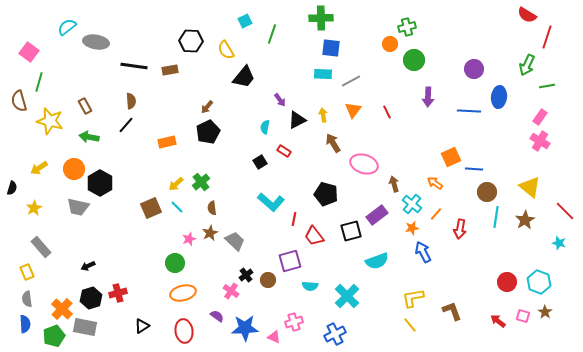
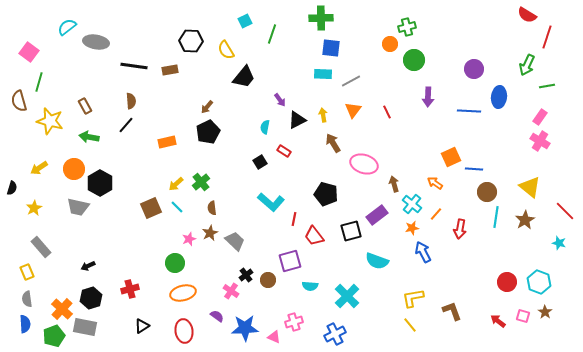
cyan semicircle at (377, 261): rotated 40 degrees clockwise
red cross at (118, 293): moved 12 px right, 4 px up
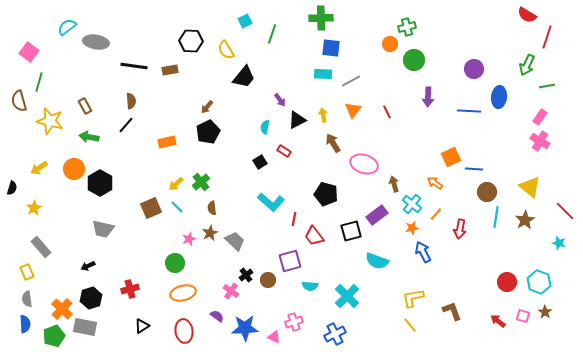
gray trapezoid at (78, 207): moved 25 px right, 22 px down
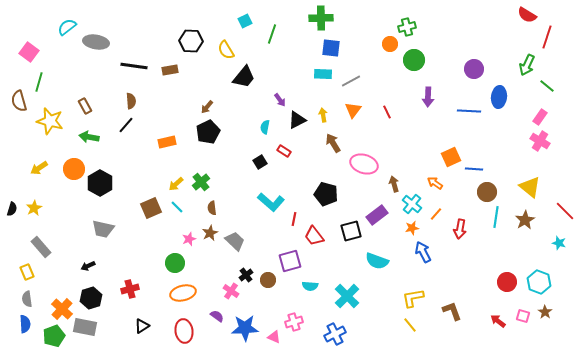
green line at (547, 86): rotated 49 degrees clockwise
black semicircle at (12, 188): moved 21 px down
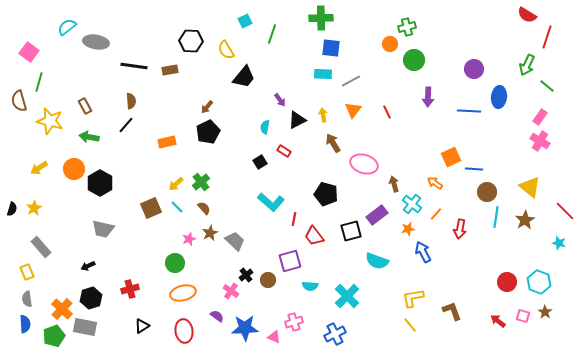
brown semicircle at (212, 208): moved 8 px left; rotated 144 degrees clockwise
orange star at (412, 228): moved 4 px left, 1 px down
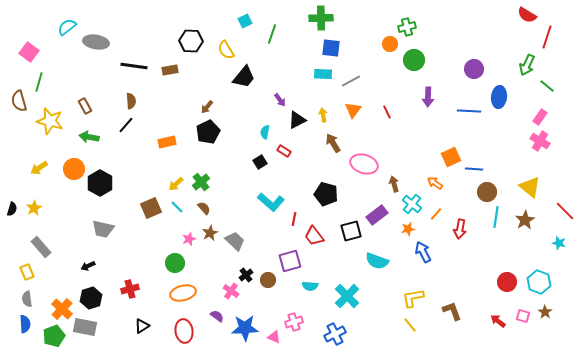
cyan semicircle at (265, 127): moved 5 px down
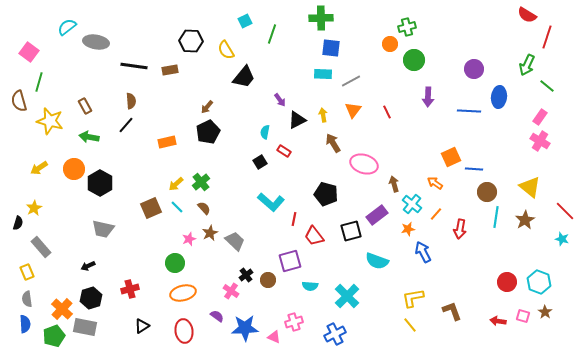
black semicircle at (12, 209): moved 6 px right, 14 px down
cyan star at (559, 243): moved 3 px right, 4 px up
red arrow at (498, 321): rotated 28 degrees counterclockwise
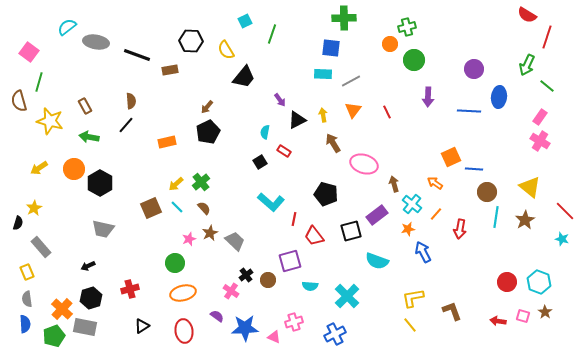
green cross at (321, 18): moved 23 px right
black line at (134, 66): moved 3 px right, 11 px up; rotated 12 degrees clockwise
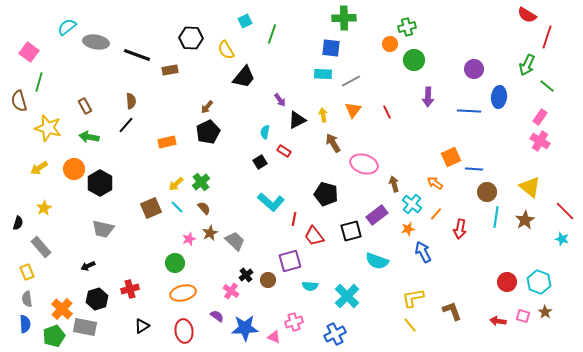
black hexagon at (191, 41): moved 3 px up
yellow star at (50, 121): moved 2 px left, 7 px down
yellow star at (34, 208): moved 10 px right
black hexagon at (91, 298): moved 6 px right, 1 px down
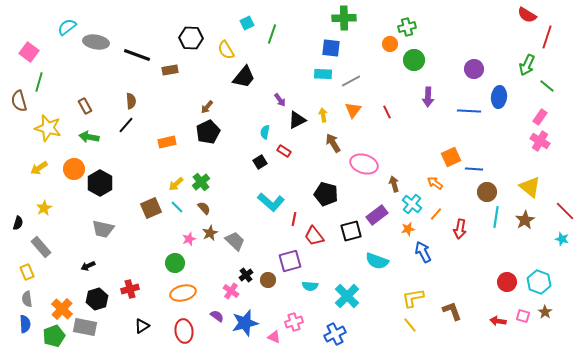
cyan square at (245, 21): moved 2 px right, 2 px down
blue star at (245, 328): moved 5 px up; rotated 12 degrees counterclockwise
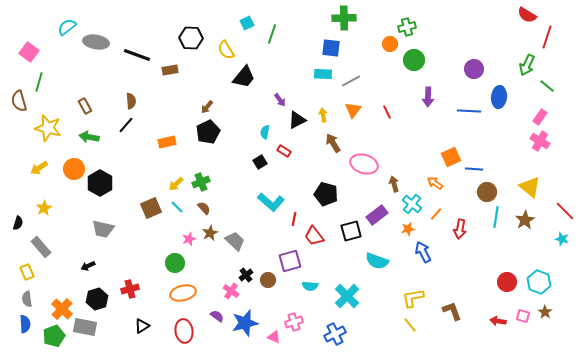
green cross at (201, 182): rotated 18 degrees clockwise
